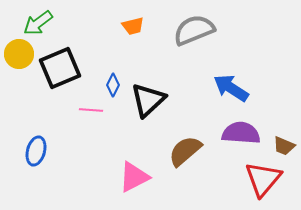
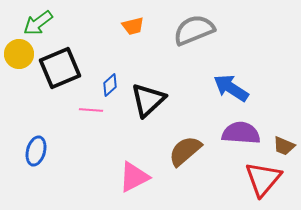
blue diamond: moved 3 px left; rotated 20 degrees clockwise
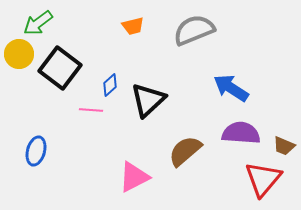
black square: rotated 30 degrees counterclockwise
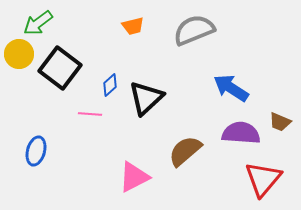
black triangle: moved 2 px left, 2 px up
pink line: moved 1 px left, 4 px down
brown trapezoid: moved 4 px left, 24 px up
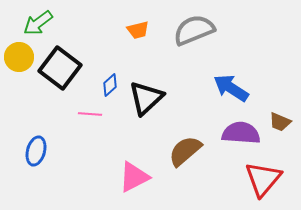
orange trapezoid: moved 5 px right, 4 px down
yellow circle: moved 3 px down
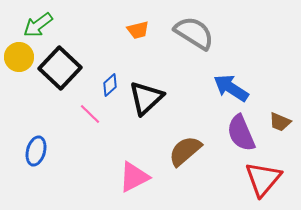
green arrow: moved 2 px down
gray semicircle: moved 3 px down; rotated 54 degrees clockwise
black square: rotated 6 degrees clockwise
pink line: rotated 40 degrees clockwise
purple semicircle: rotated 117 degrees counterclockwise
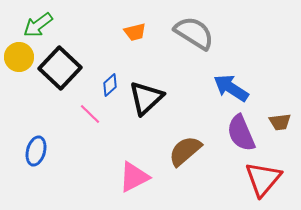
orange trapezoid: moved 3 px left, 2 px down
brown trapezoid: rotated 30 degrees counterclockwise
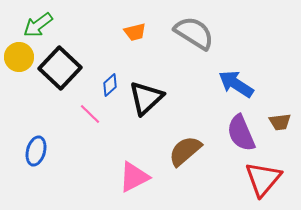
blue arrow: moved 5 px right, 4 px up
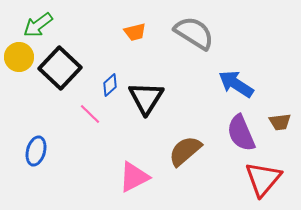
black triangle: rotated 15 degrees counterclockwise
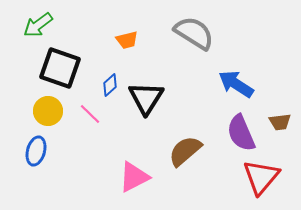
orange trapezoid: moved 8 px left, 8 px down
yellow circle: moved 29 px right, 54 px down
black square: rotated 24 degrees counterclockwise
red triangle: moved 2 px left, 2 px up
